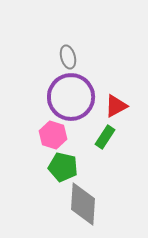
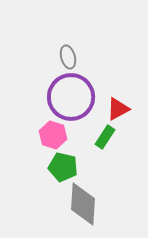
red triangle: moved 2 px right, 3 px down
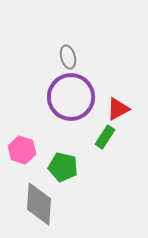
pink hexagon: moved 31 px left, 15 px down
gray diamond: moved 44 px left
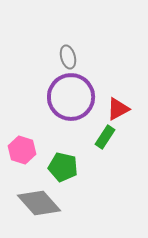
gray diamond: moved 1 px up; rotated 45 degrees counterclockwise
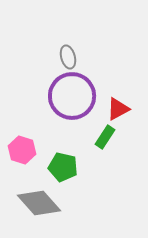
purple circle: moved 1 px right, 1 px up
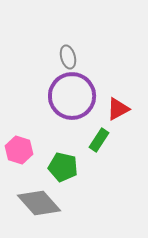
green rectangle: moved 6 px left, 3 px down
pink hexagon: moved 3 px left
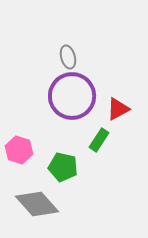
gray diamond: moved 2 px left, 1 px down
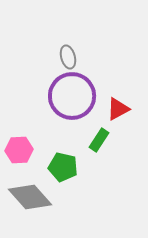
pink hexagon: rotated 20 degrees counterclockwise
gray diamond: moved 7 px left, 7 px up
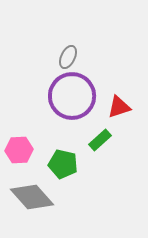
gray ellipse: rotated 40 degrees clockwise
red triangle: moved 1 px right, 2 px up; rotated 10 degrees clockwise
green rectangle: moved 1 px right; rotated 15 degrees clockwise
green pentagon: moved 3 px up
gray diamond: moved 2 px right
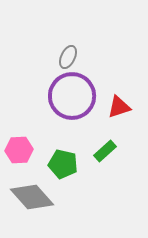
green rectangle: moved 5 px right, 11 px down
